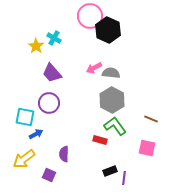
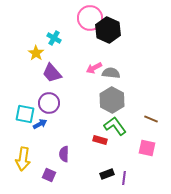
pink circle: moved 2 px down
yellow star: moved 7 px down
cyan square: moved 3 px up
blue arrow: moved 4 px right, 10 px up
yellow arrow: moved 1 px left; rotated 45 degrees counterclockwise
black rectangle: moved 3 px left, 3 px down
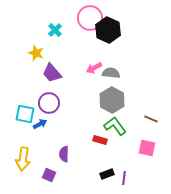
cyan cross: moved 1 px right, 8 px up; rotated 16 degrees clockwise
yellow star: rotated 14 degrees counterclockwise
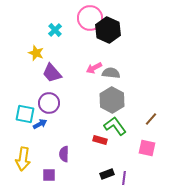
brown line: rotated 72 degrees counterclockwise
purple square: rotated 24 degrees counterclockwise
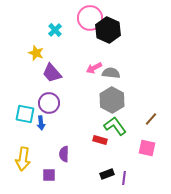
blue arrow: moved 1 px right, 1 px up; rotated 112 degrees clockwise
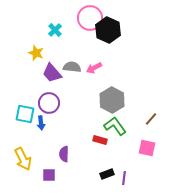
gray semicircle: moved 39 px left, 6 px up
yellow arrow: rotated 35 degrees counterclockwise
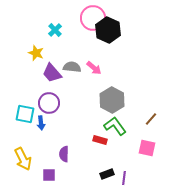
pink circle: moved 3 px right
pink arrow: rotated 112 degrees counterclockwise
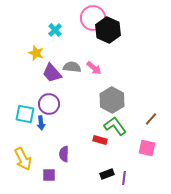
purple circle: moved 1 px down
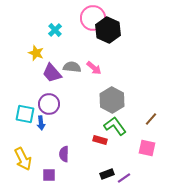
purple line: rotated 48 degrees clockwise
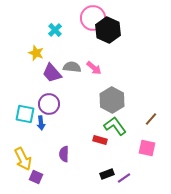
purple square: moved 13 px left, 2 px down; rotated 24 degrees clockwise
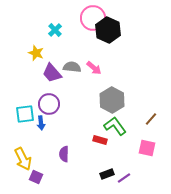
cyan square: rotated 18 degrees counterclockwise
